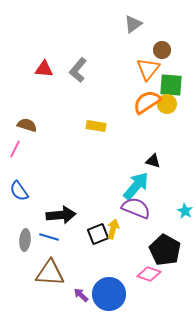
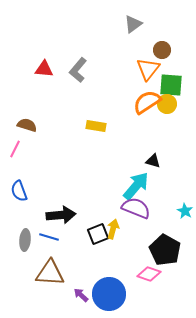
blue semicircle: rotated 15 degrees clockwise
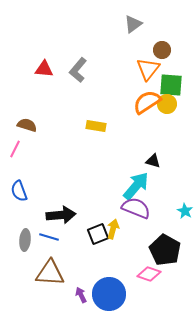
purple arrow: rotated 21 degrees clockwise
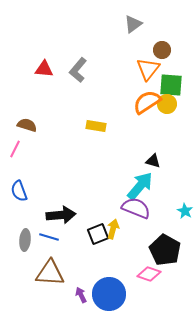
cyan arrow: moved 4 px right
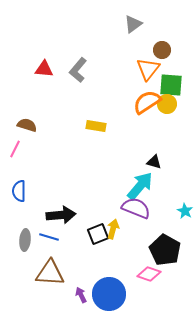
black triangle: moved 1 px right, 1 px down
blue semicircle: rotated 20 degrees clockwise
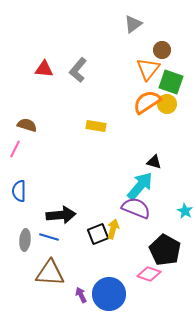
green square: moved 3 px up; rotated 15 degrees clockwise
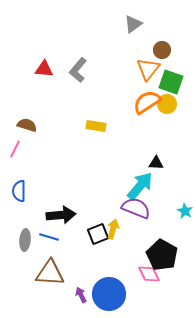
black triangle: moved 2 px right, 1 px down; rotated 14 degrees counterclockwise
black pentagon: moved 3 px left, 5 px down
pink diamond: rotated 45 degrees clockwise
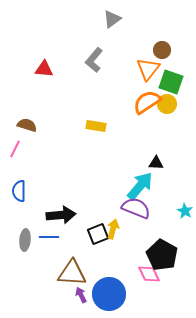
gray triangle: moved 21 px left, 5 px up
gray L-shape: moved 16 px right, 10 px up
blue line: rotated 18 degrees counterclockwise
brown triangle: moved 22 px right
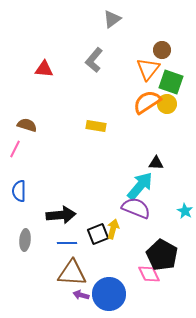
blue line: moved 18 px right, 6 px down
purple arrow: rotated 49 degrees counterclockwise
